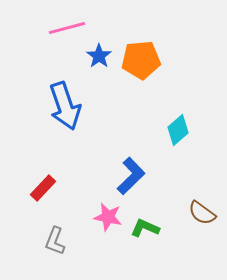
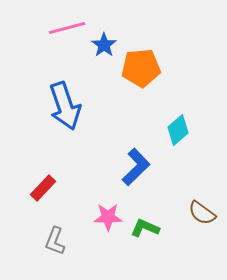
blue star: moved 5 px right, 11 px up
orange pentagon: moved 8 px down
blue L-shape: moved 5 px right, 9 px up
pink star: rotated 12 degrees counterclockwise
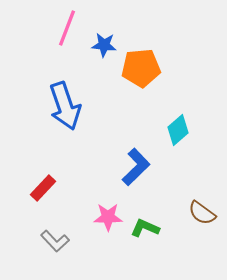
pink line: rotated 54 degrees counterclockwise
blue star: rotated 30 degrees counterclockwise
gray L-shape: rotated 64 degrees counterclockwise
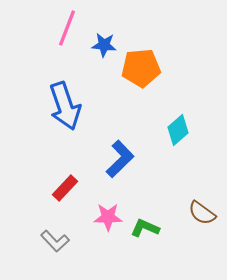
blue L-shape: moved 16 px left, 8 px up
red rectangle: moved 22 px right
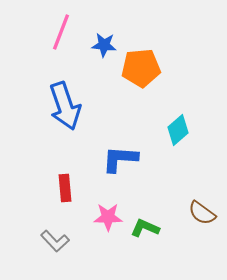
pink line: moved 6 px left, 4 px down
blue L-shape: rotated 132 degrees counterclockwise
red rectangle: rotated 48 degrees counterclockwise
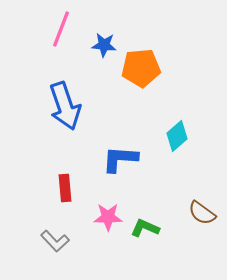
pink line: moved 3 px up
cyan diamond: moved 1 px left, 6 px down
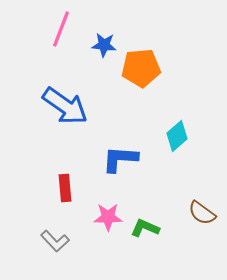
blue arrow: rotated 36 degrees counterclockwise
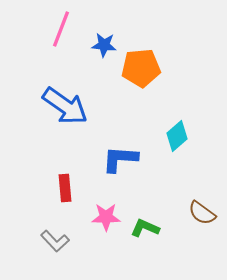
pink star: moved 2 px left
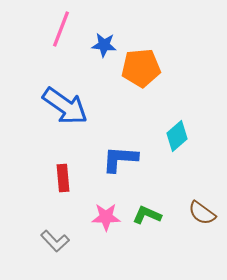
red rectangle: moved 2 px left, 10 px up
green L-shape: moved 2 px right, 13 px up
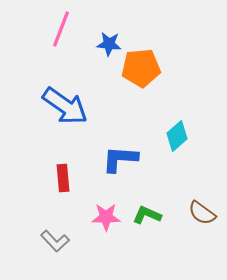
blue star: moved 5 px right, 1 px up
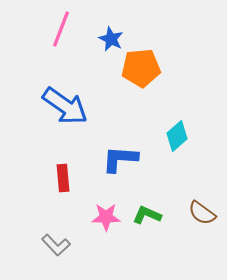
blue star: moved 2 px right, 5 px up; rotated 20 degrees clockwise
gray L-shape: moved 1 px right, 4 px down
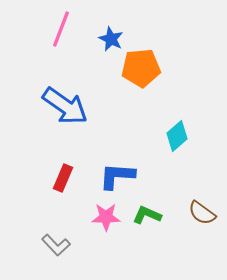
blue L-shape: moved 3 px left, 17 px down
red rectangle: rotated 28 degrees clockwise
